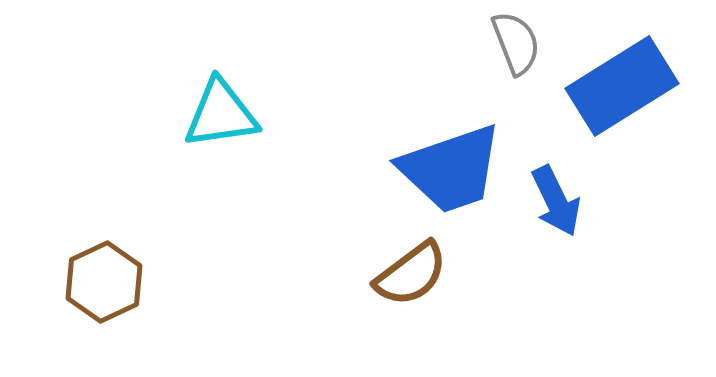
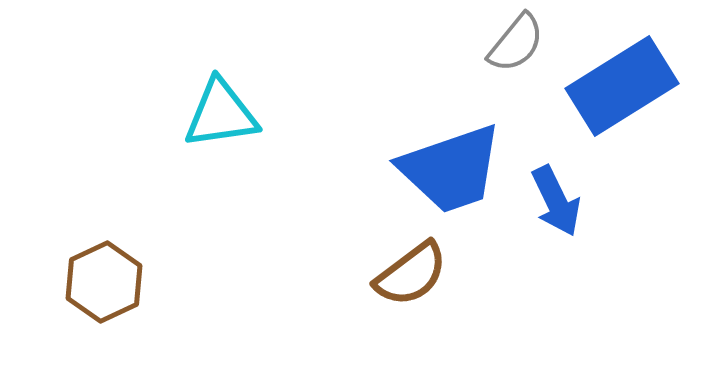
gray semicircle: rotated 60 degrees clockwise
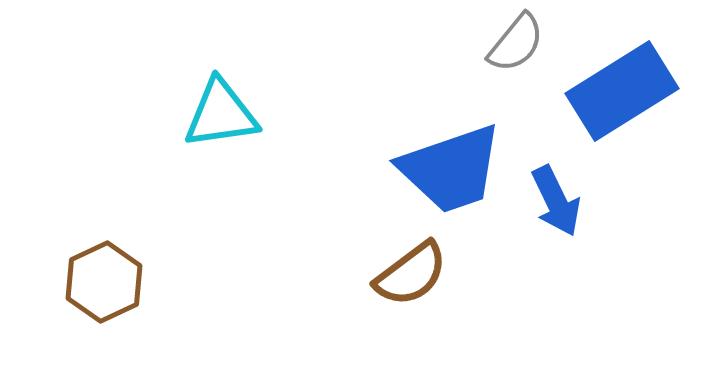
blue rectangle: moved 5 px down
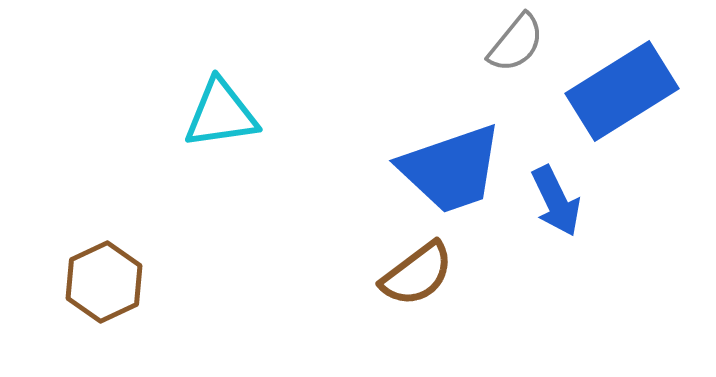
brown semicircle: moved 6 px right
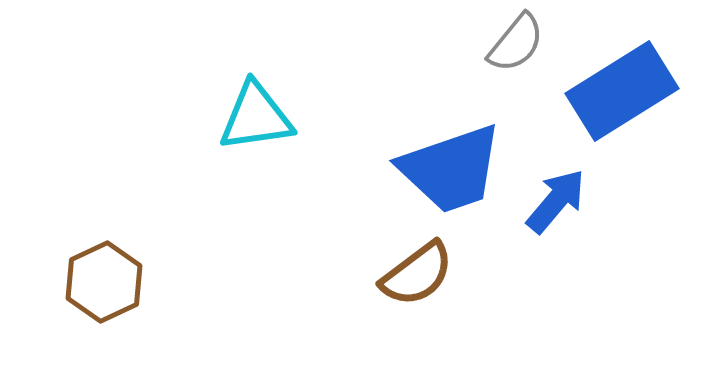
cyan triangle: moved 35 px right, 3 px down
blue arrow: rotated 114 degrees counterclockwise
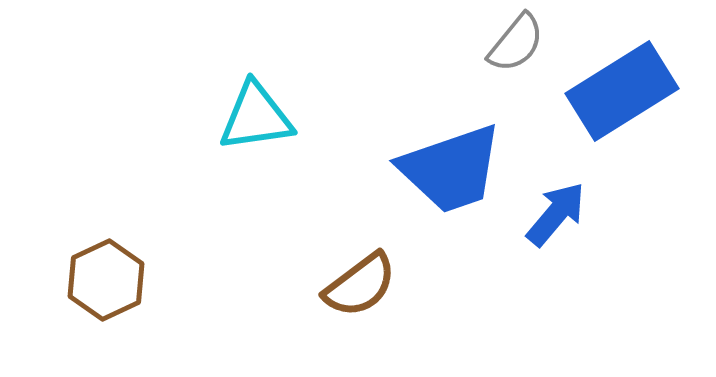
blue arrow: moved 13 px down
brown semicircle: moved 57 px left, 11 px down
brown hexagon: moved 2 px right, 2 px up
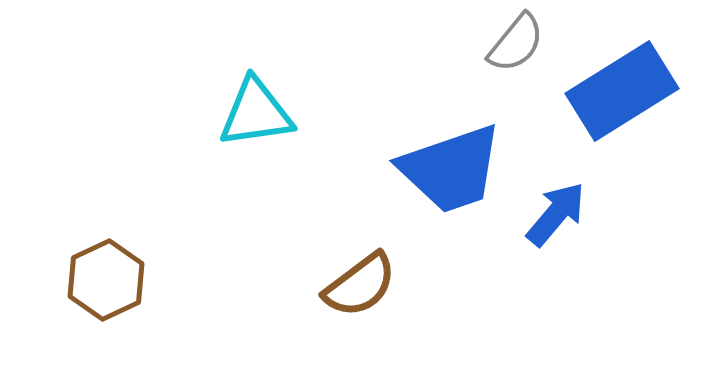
cyan triangle: moved 4 px up
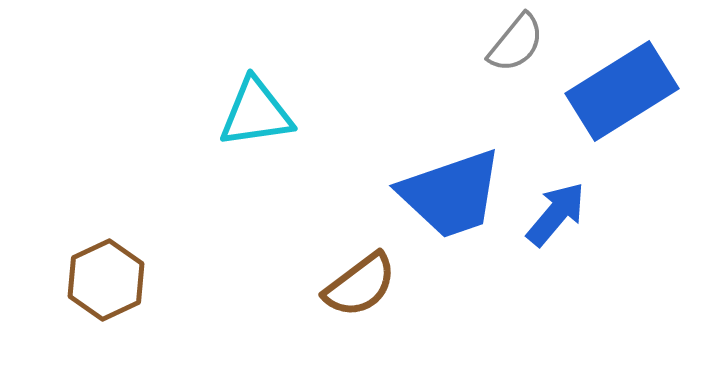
blue trapezoid: moved 25 px down
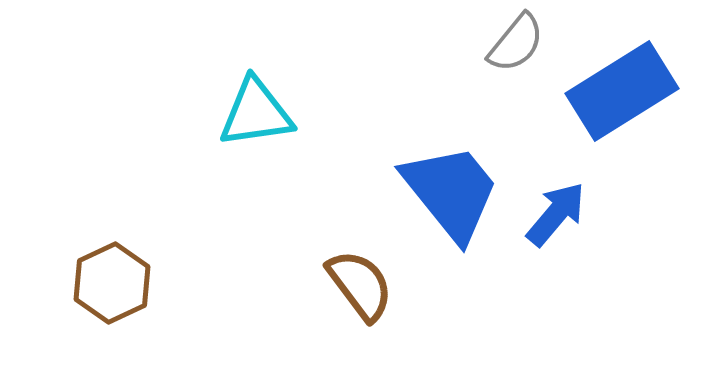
blue trapezoid: moved 2 px up; rotated 110 degrees counterclockwise
brown hexagon: moved 6 px right, 3 px down
brown semicircle: rotated 90 degrees counterclockwise
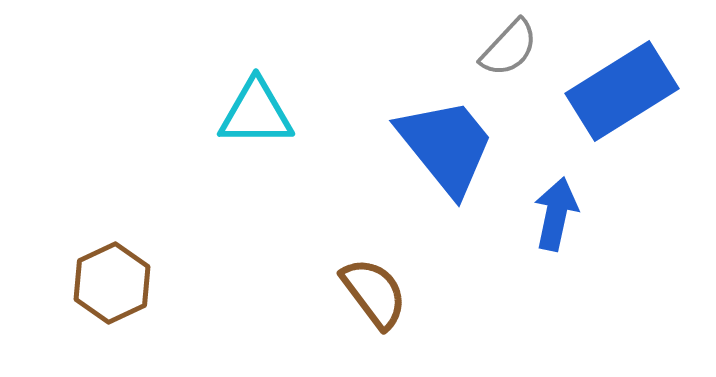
gray semicircle: moved 7 px left, 5 px down; rotated 4 degrees clockwise
cyan triangle: rotated 8 degrees clockwise
blue trapezoid: moved 5 px left, 46 px up
blue arrow: rotated 28 degrees counterclockwise
brown semicircle: moved 14 px right, 8 px down
